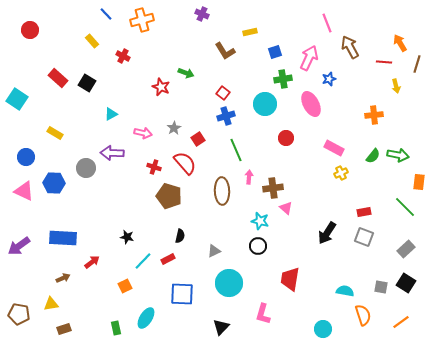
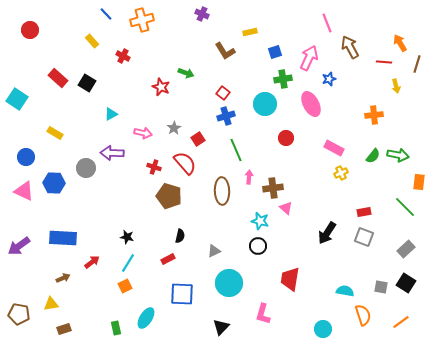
cyan line at (143, 261): moved 15 px left, 2 px down; rotated 12 degrees counterclockwise
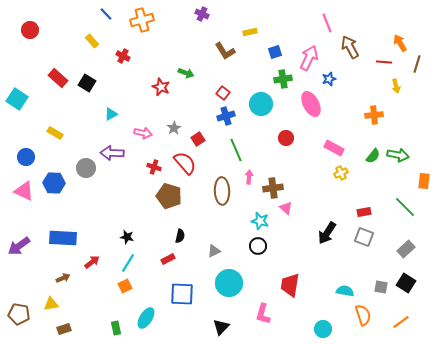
cyan circle at (265, 104): moved 4 px left
orange rectangle at (419, 182): moved 5 px right, 1 px up
red trapezoid at (290, 279): moved 6 px down
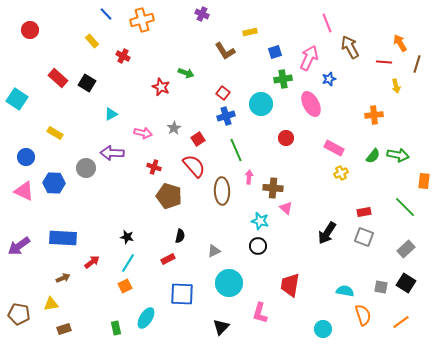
red semicircle at (185, 163): moved 9 px right, 3 px down
brown cross at (273, 188): rotated 12 degrees clockwise
pink L-shape at (263, 314): moved 3 px left, 1 px up
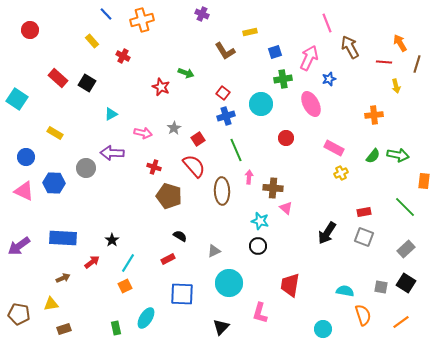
black semicircle at (180, 236): rotated 72 degrees counterclockwise
black star at (127, 237): moved 15 px left, 3 px down; rotated 24 degrees clockwise
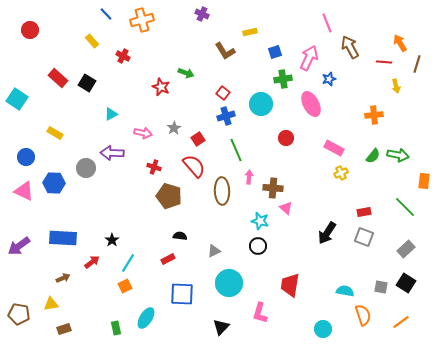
black semicircle at (180, 236): rotated 24 degrees counterclockwise
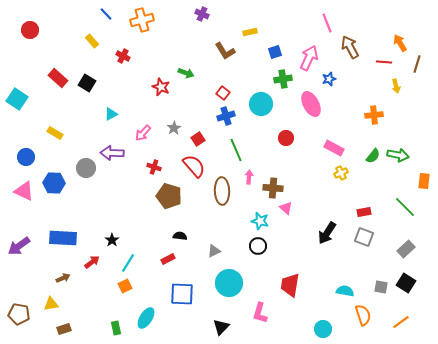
pink arrow at (143, 133): rotated 120 degrees clockwise
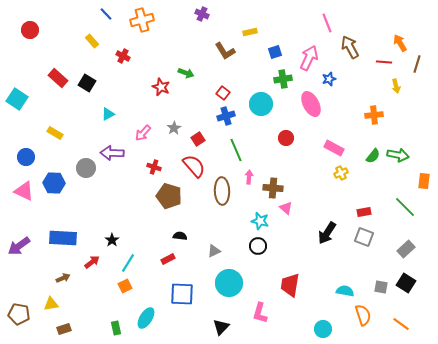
cyan triangle at (111, 114): moved 3 px left
orange line at (401, 322): moved 2 px down; rotated 72 degrees clockwise
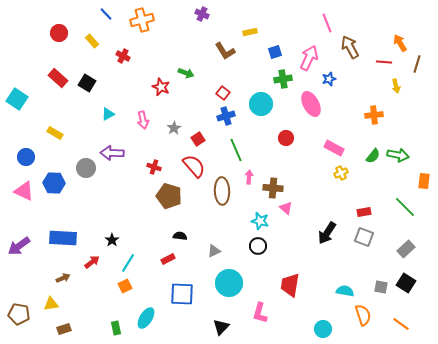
red circle at (30, 30): moved 29 px right, 3 px down
pink arrow at (143, 133): moved 13 px up; rotated 54 degrees counterclockwise
